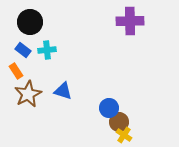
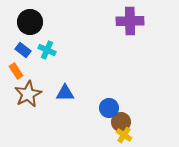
cyan cross: rotated 30 degrees clockwise
blue triangle: moved 2 px right, 2 px down; rotated 18 degrees counterclockwise
brown circle: moved 2 px right
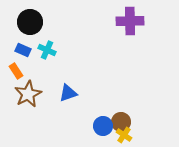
blue rectangle: rotated 14 degrees counterclockwise
blue triangle: moved 3 px right; rotated 18 degrees counterclockwise
blue circle: moved 6 px left, 18 px down
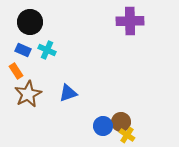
yellow cross: moved 3 px right
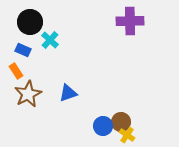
cyan cross: moved 3 px right, 10 px up; rotated 18 degrees clockwise
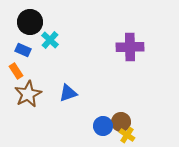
purple cross: moved 26 px down
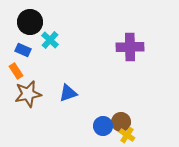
brown star: rotated 16 degrees clockwise
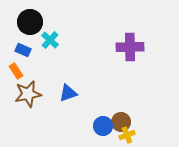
yellow cross: rotated 35 degrees clockwise
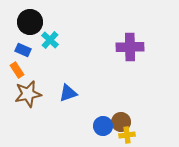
orange rectangle: moved 1 px right, 1 px up
yellow cross: rotated 14 degrees clockwise
